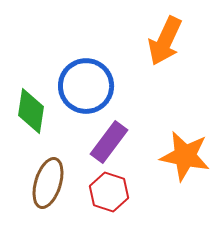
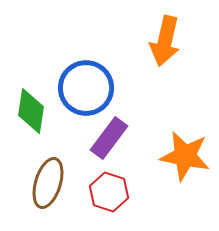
orange arrow: rotated 12 degrees counterclockwise
blue circle: moved 2 px down
purple rectangle: moved 4 px up
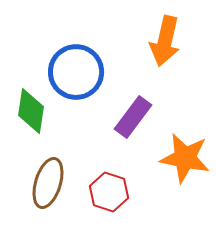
blue circle: moved 10 px left, 16 px up
purple rectangle: moved 24 px right, 21 px up
orange star: moved 2 px down
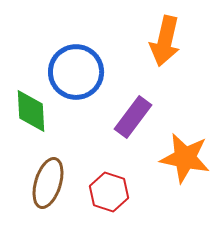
green diamond: rotated 12 degrees counterclockwise
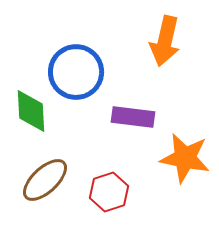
purple rectangle: rotated 60 degrees clockwise
brown ellipse: moved 3 px left, 3 px up; rotated 30 degrees clockwise
red hexagon: rotated 24 degrees clockwise
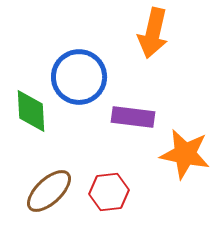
orange arrow: moved 12 px left, 8 px up
blue circle: moved 3 px right, 5 px down
orange star: moved 4 px up
brown ellipse: moved 4 px right, 11 px down
red hexagon: rotated 12 degrees clockwise
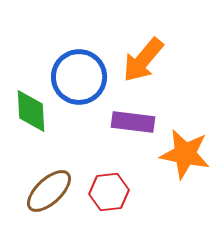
orange arrow: moved 10 px left, 27 px down; rotated 27 degrees clockwise
purple rectangle: moved 5 px down
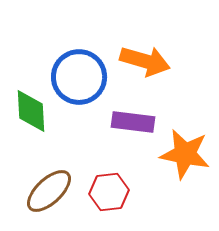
orange arrow: moved 2 px right, 1 px down; rotated 114 degrees counterclockwise
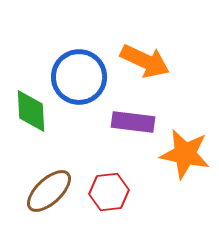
orange arrow: rotated 9 degrees clockwise
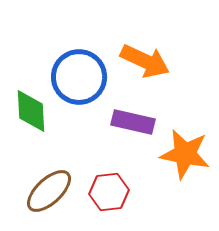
purple rectangle: rotated 6 degrees clockwise
